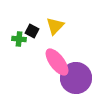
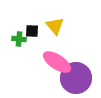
yellow triangle: rotated 24 degrees counterclockwise
black square: rotated 24 degrees counterclockwise
pink ellipse: rotated 20 degrees counterclockwise
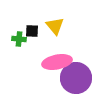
pink ellipse: rotated 44 degrees counterclockwise
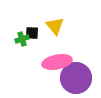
black square: moved 2 px down
green cross: moved 3 px right; rotated 24 degrees counterclockwise
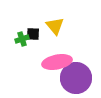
black square: moved 1 px right, 1 px down
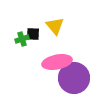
purple circle: moved 2 px left
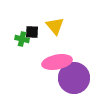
black square: moved 1 px left, 2 px up
green cross: rotated 32 degrees clockwise
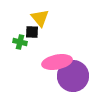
yellow triangle: moved 15 px left, 8 px up
green cross: moved 2 px left, 3 px down
purple circle: moved 1 px left, 2 px up
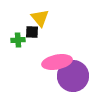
green cross: moved 2 px left, 2 px up; rotated 16 degrees counterclockwise
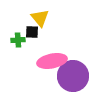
pink ellipse: moved 5 px left, 1 px up
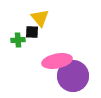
pink ellipse: moved 5 px right
